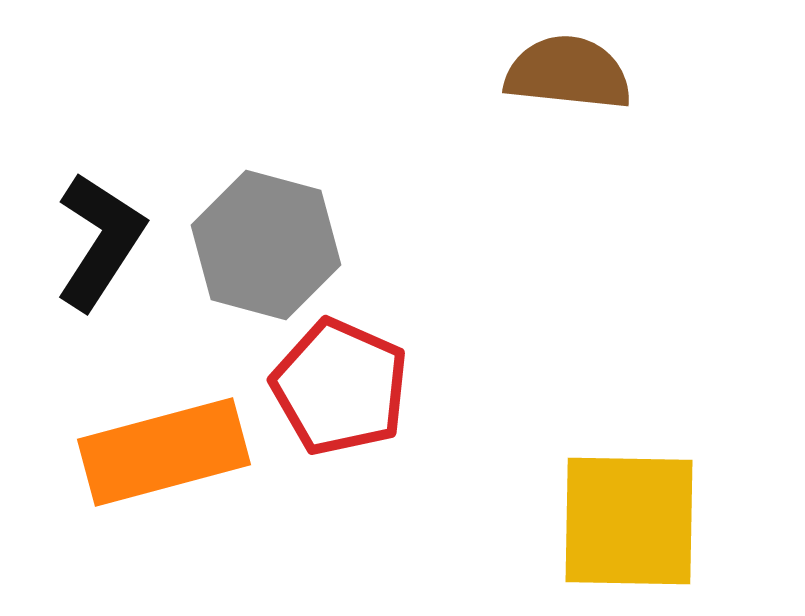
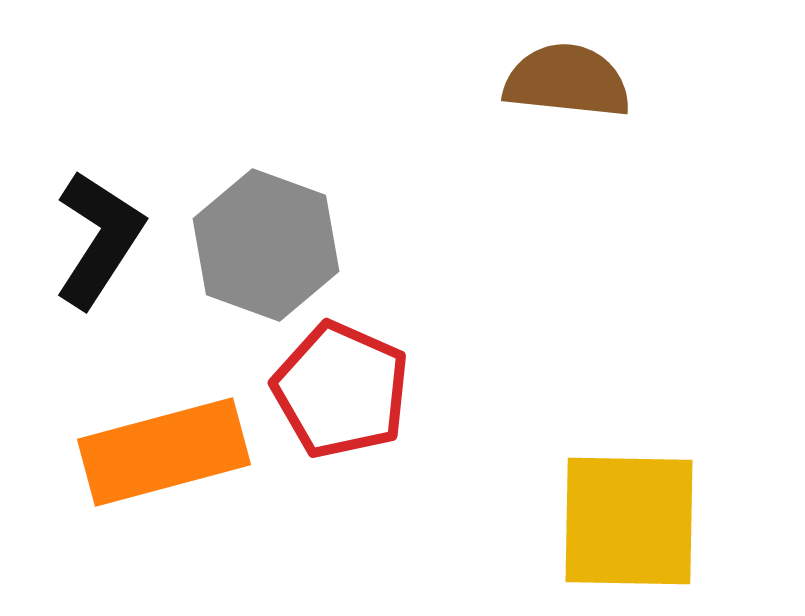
brown semicircle: moved 1 px left, 8 px down
black L-shape: moved 1 px left, 2 px up
gray hexagon: rotated 5 degrees clockwise
red pentagon: moved 1 px right, 3 px down
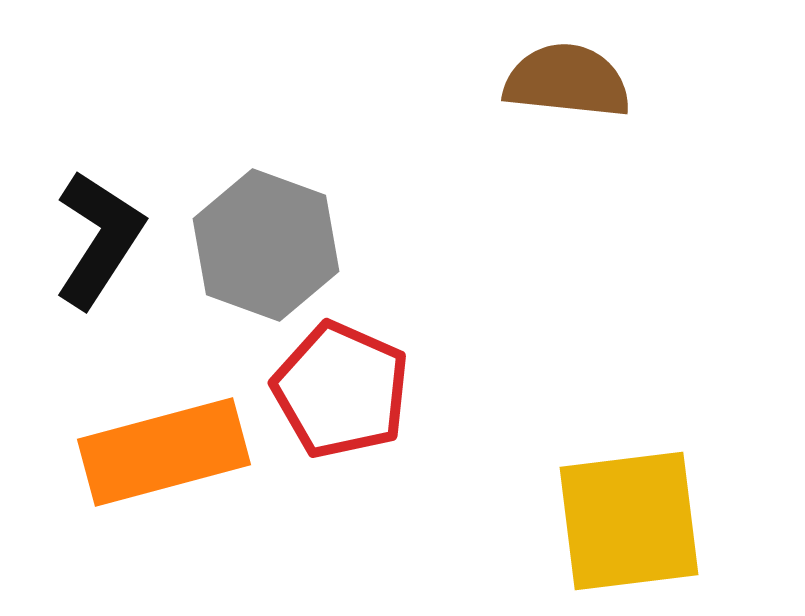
yellow square: rotated 8 degrees counterclockwise
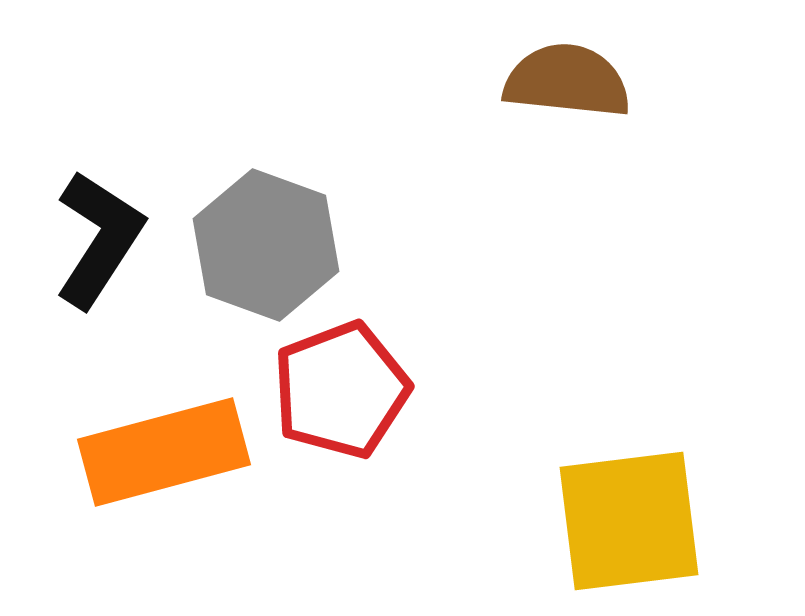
red pentagon: rotated 27 degrees clockwise
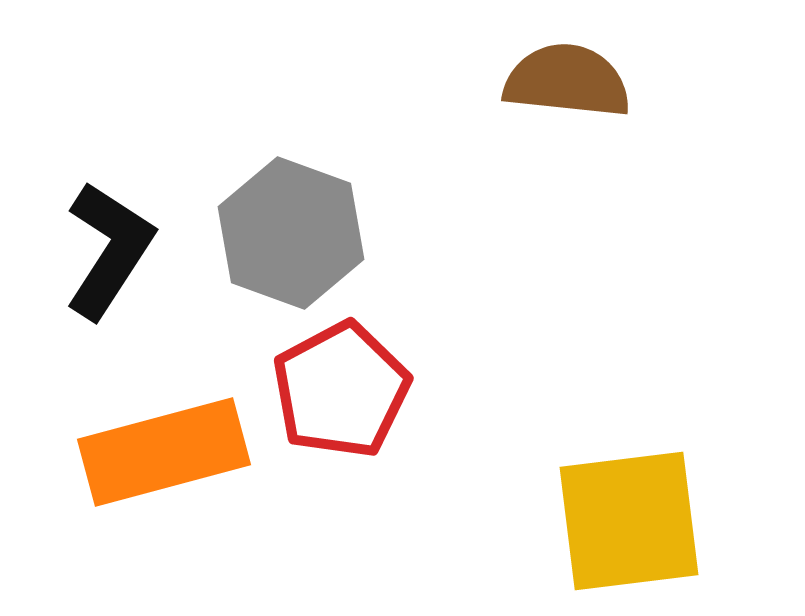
black L-shape: moved 10 px right, 11 px down
gray hexagon: moved 25 px right, 12 px up
red pentagon: rotated 7 degrees counterclockwise
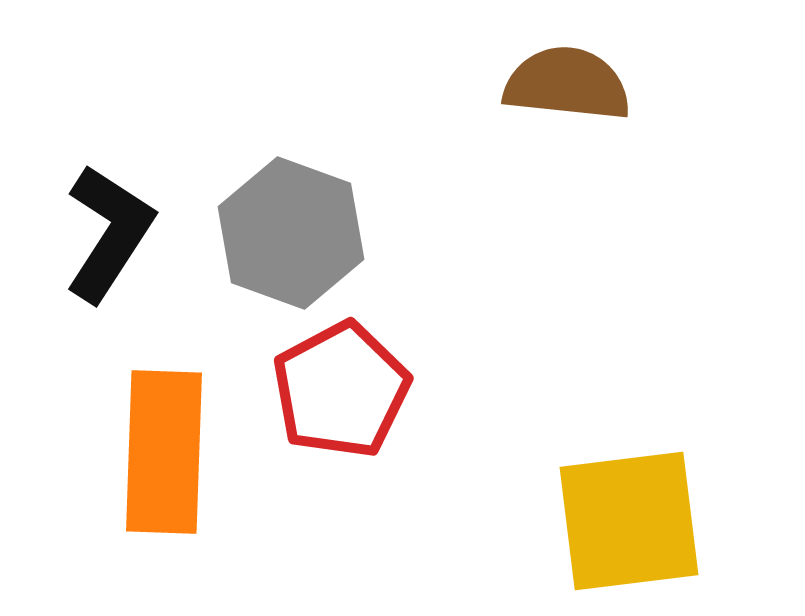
brown semicircle: moved 3 px down
black L-shape: moved 17 px up
orange rectangle: rotated 73 degrees counterclockwise
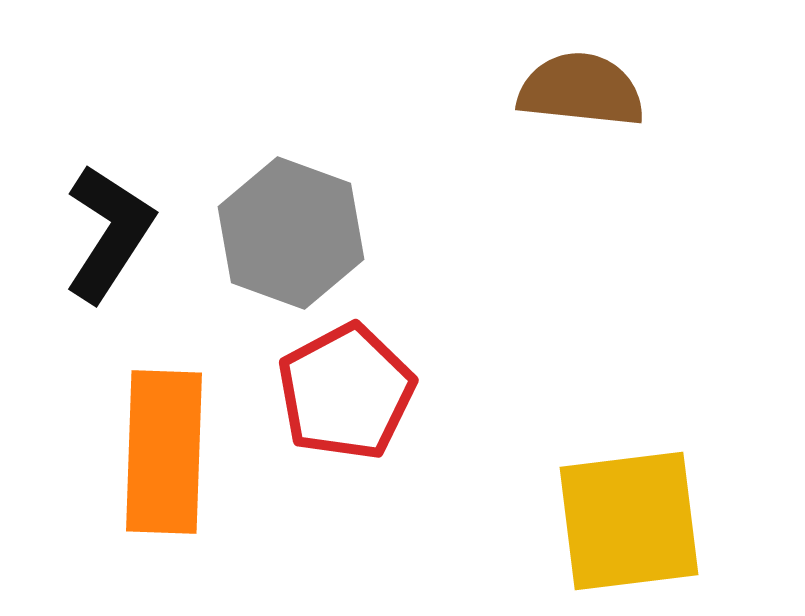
brown semicircle: moved 14 px right, 6 px down
red pentagon: moved 5 px right, 2 px down
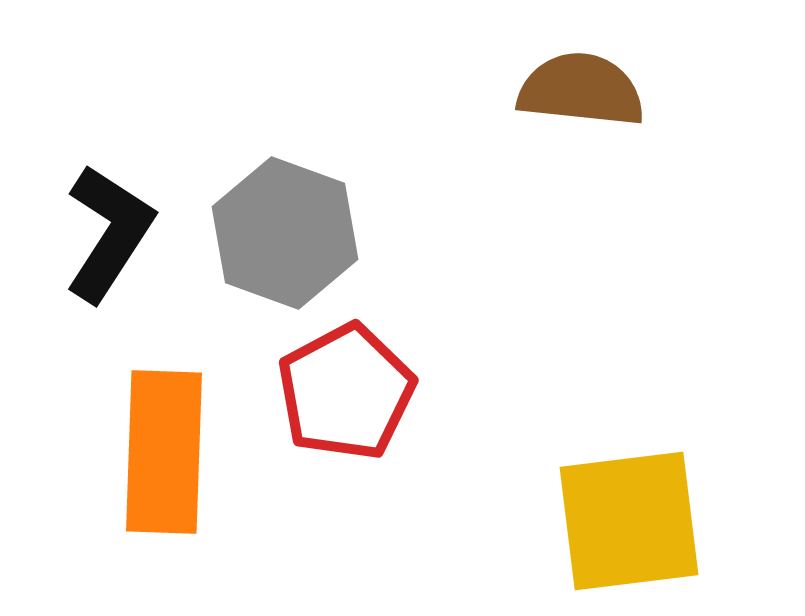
gray hexagon: moved 6 px left
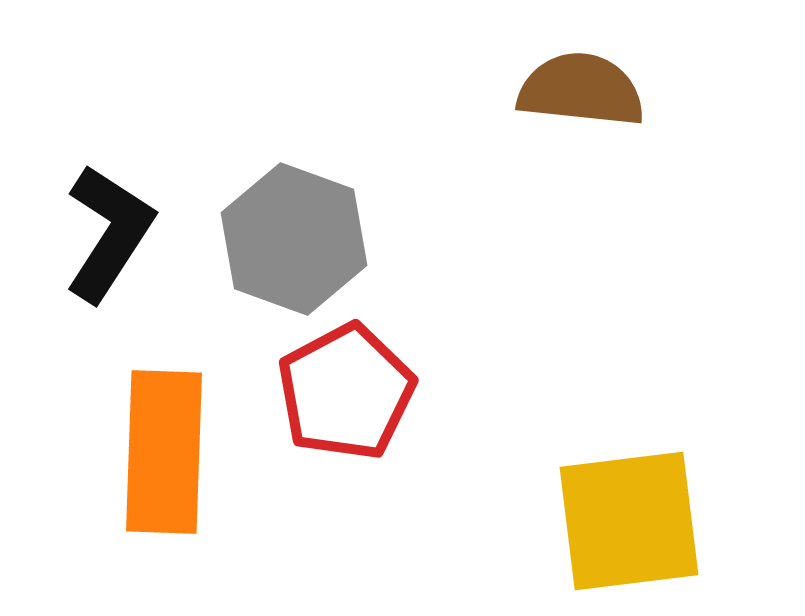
gray hexagon: moved 9 px right, 6 px down
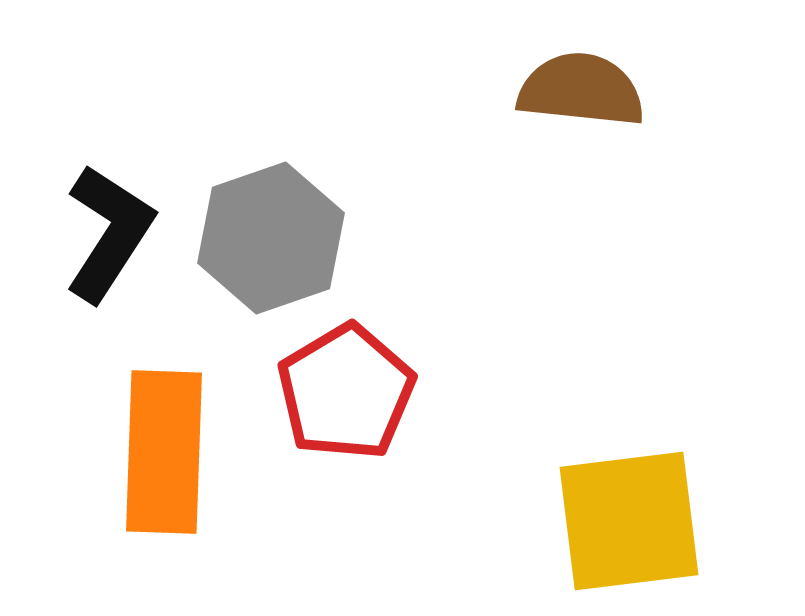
gray hexagon: moved 23 px left, 1 px up; rotated 21 degrees clockwise
red pentagon: rotated 3 degrees counterclockwise
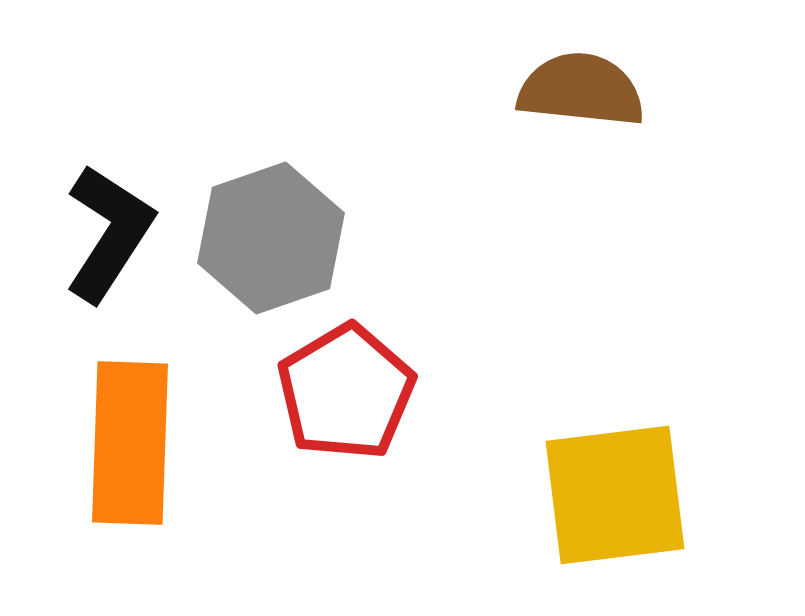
orange rectangle: moved 34 px left, 9 px up
yellow square: moved 14 px left, 26 px up
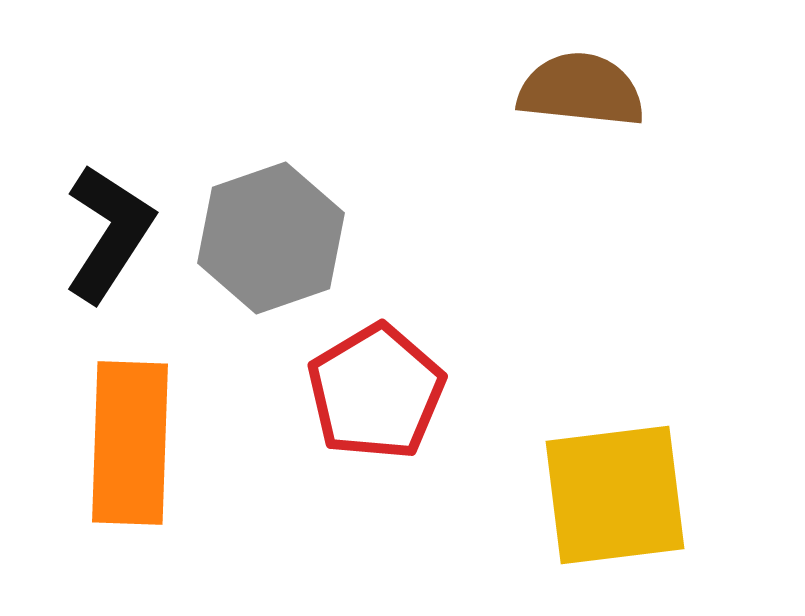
red pentagon: moved 30 px right
